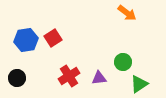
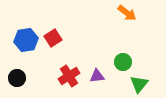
purple triangle: moved 2 px left, 2 px up
green triangle: rotated 18 degrees counterclockwise
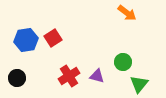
purple triangle: rotated 21 degrees clockwise
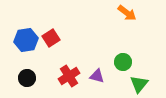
red square: moved 2 px left
black circle: moved 10 px right
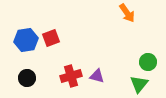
orange arrow: rotated 18 degrees clockwise
red square: rotated 12 degrees clockwise
green circle: moved 25 px right
red cross: moved 2 px right; rotated 15 degrees clockwise
